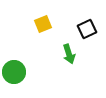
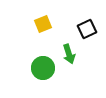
green circle: moved 29 px right, 4 px up
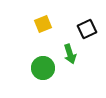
green arrow: moved 1 px right
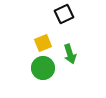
yellow square: moved 19 px down
black square: moved 23 px left, 15 px up
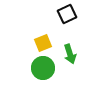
black square: moved 3 px right
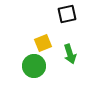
black square: rotated 12 degrees clockwise
green circle: moved 9 px left, 2 px up
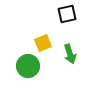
green circle: moved 6 px left
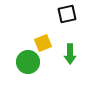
green arrow: rotated 18 degrees clockwise
green circle: moved 4 px up
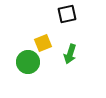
green arrow: rotated 18 degrees clockwise
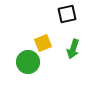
green arrow: moved 3 px right, 5 px up
